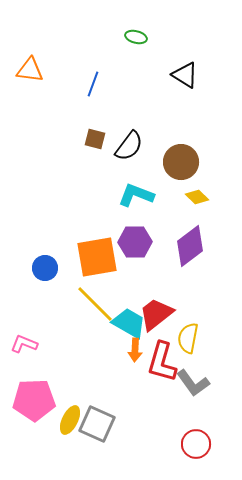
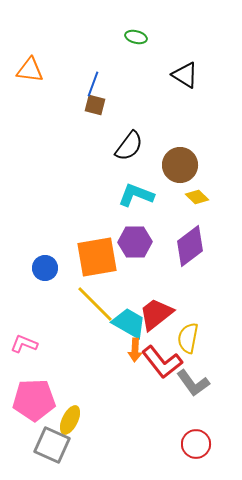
brown square: moved 34 px up
brown circle: moved 1 px left, 3 px down
red L-shape: rotated 54 degrees counterclockwise
gray square: moved 45 px left, 21 px down
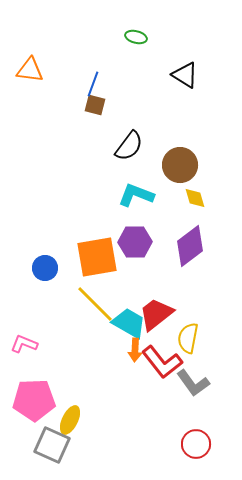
yellow diamond: moved 2 px left, 1 px down; rotated 30 degrees clockwise
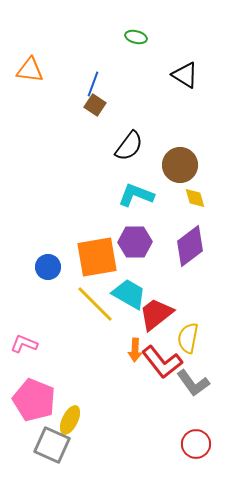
brown square: rotated 20 degrees clockwise
blue circle: moved 3 px right, 1 px up
cyan trapezoid: moved 29 px up
pink pentagon: rotated 24 degrees clockwise
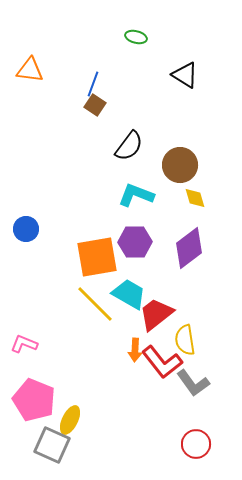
purple diamond: moved 1 px left, 2 px down
blue circle: moved 22 px left, 38 px up
yellow semicircle: moved 3 px left, 2 px down; rotated 20 degrees counterclockwise
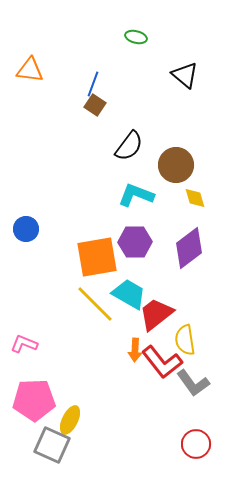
black triangle: rotated 8 degrees clockwise
brown circle: moved 4 px left
pink pentagon: rotated 24 degrees counterclockwise
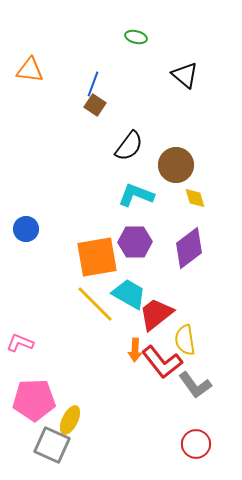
pink L-shape: moved 4 px left, 1 px up
gray L-shape: moved 2 px right, 2 px down
